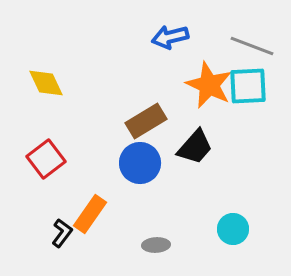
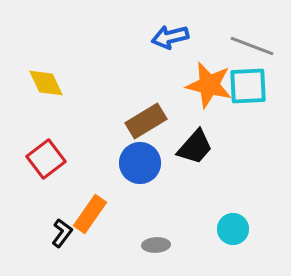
orange star: rotated 12 degrees counterclockwise
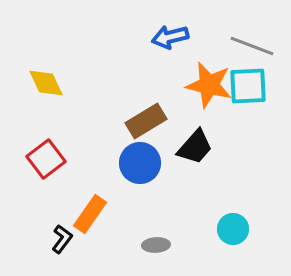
black L-shape: moved 6 px down
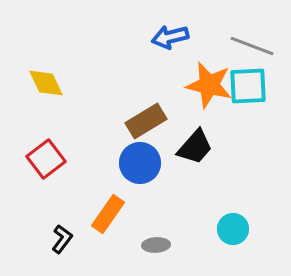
orange rectangle: moved 18 px right
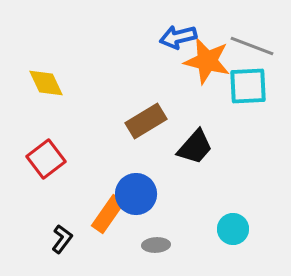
blue arrow: moved 8 px right
orange star: moved 2 px left, 24 px up
blue circle: moved 4 px left, 31 px down
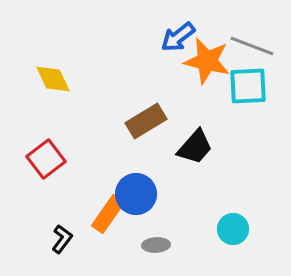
blue arrow: rotated 24 degrees counterclockwise
yellow diamond: moved 7 px right, 4 px up
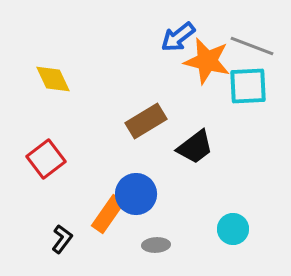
black trapezoid: rotated 12 degrees clockwise
